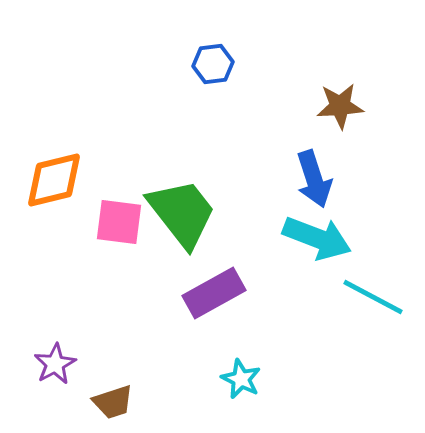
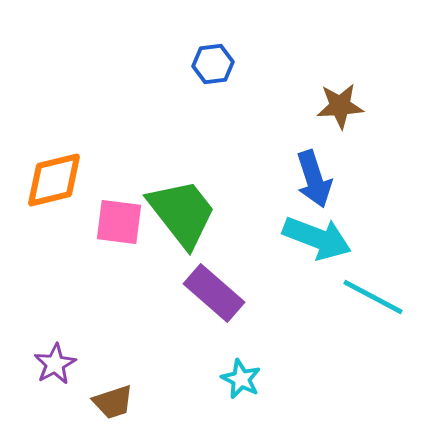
purple rectangle: rotated 70 degrees clockwise
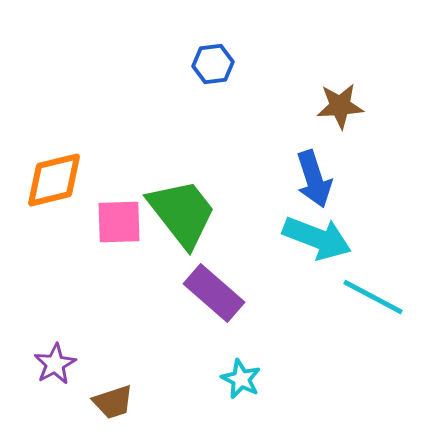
pink square: rotated 9 degrees counterclockwise
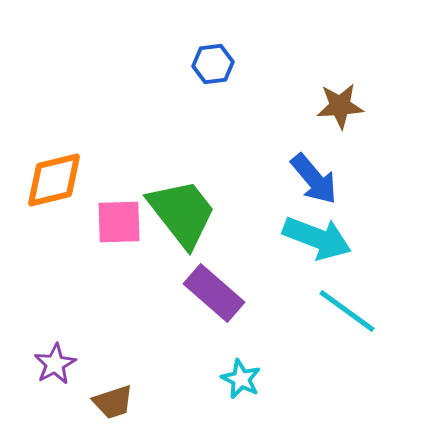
blue arrow: rotated 22 degrees counterclockwise
cyan line: moved 26 px left, 14 px down; rotated 8 degrees clockwise
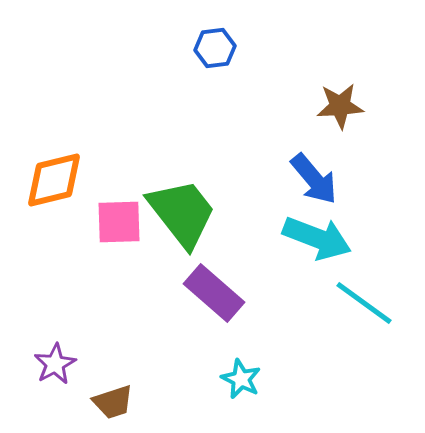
blue hexagon: moved 2 px right, 16 px up
cyan line: moved 17 px right, 8 px up
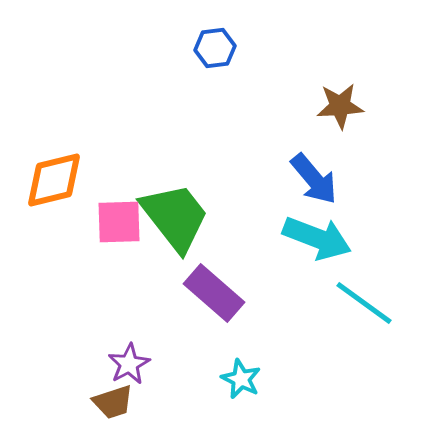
green trapezoid: moved 7 px left, 4 px down
purple star: moved 74 px right
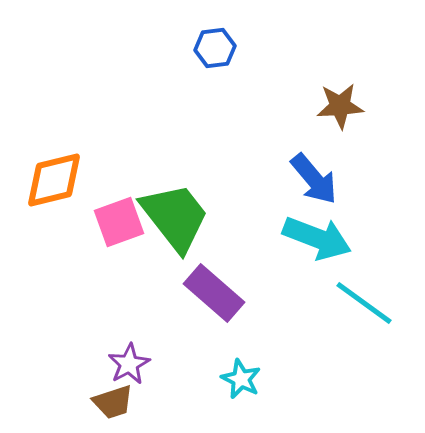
pink square: rotated 18 degrees counterclockwise
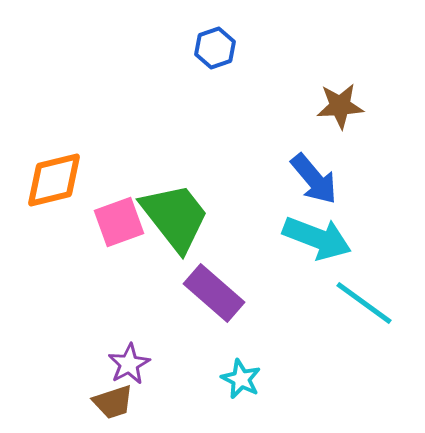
blue hexagon: rotated 12 degrees counterclockwise
